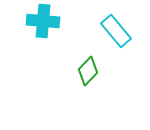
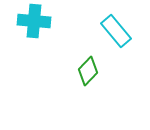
cyan cross: moved 9 px left
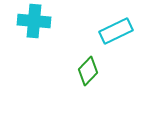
cyan rectangle: rotated 76 degrees counterclockwise
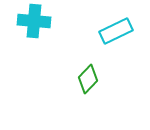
green diamond: moved 8 px down
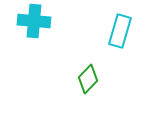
cyan rectangle: moved 4 px right; rotated 48 degrees counterclockwise
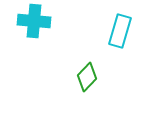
green diamond: moved 1 px left, 2 px up
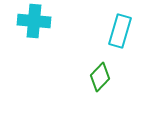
green diamond: moved 13 px right
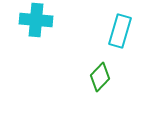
cyan cross: moved 2 px right, 1 px up
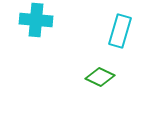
green diamond: rotated 72 degrees clockwise
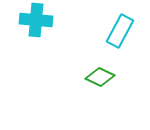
cyan rectangle: rotated 12 degrees clockwise
